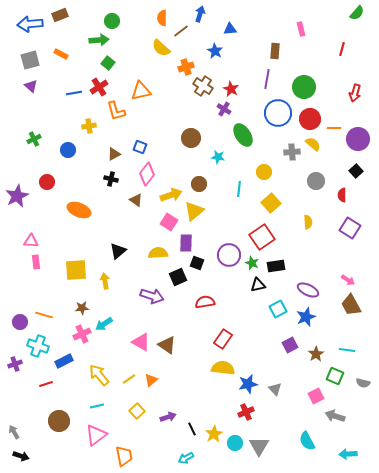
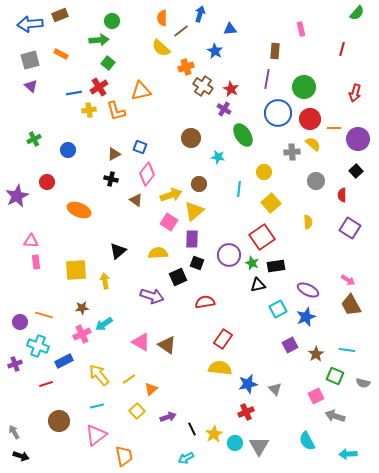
yellow cross at (89, 126): moved 16 px up
purple rectangle at (186, 243): moved 6 px right, 4 px up
yellow semicircle at (223, 368): moved 3 px left
orange triangle at (151, 380): moved 9 px down
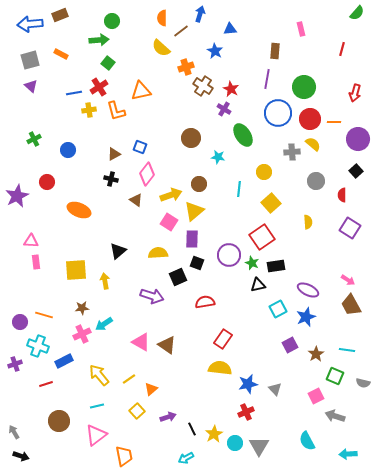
orange line at (334, 128): moved 6 px up
